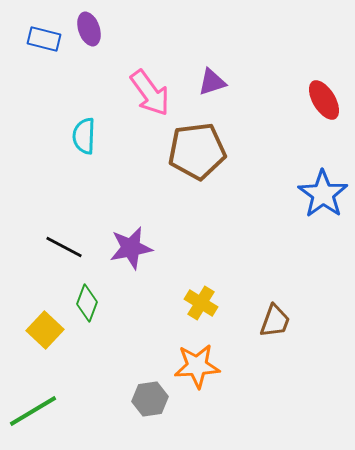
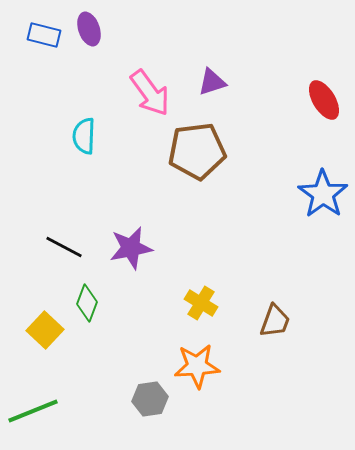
blue rectangle: moved 4 px up
green line: rotated 9 degrees clockwise
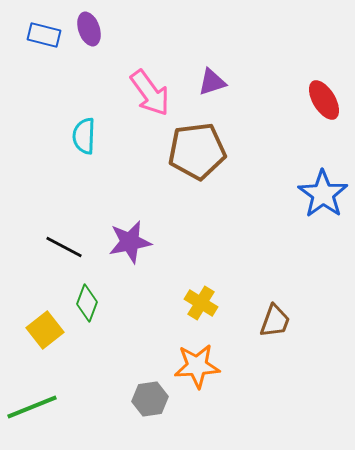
purple star: moved 1 px left, 6 px up
yellow square: rotated 9 degrees clockwise
green line: moved 1 px left, 4 px up
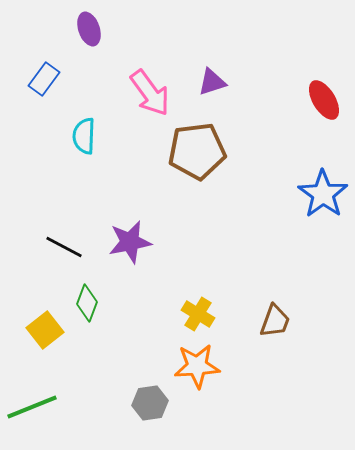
blue rectangle: moved 44 px down; rotated 68 degrees counterclockwise
yellow cross: moved 3 px left, 11 px down
gray hexagon: moved 4 px down
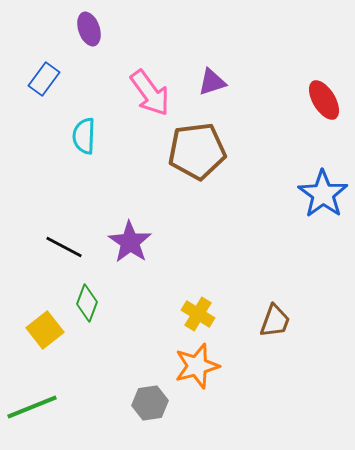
purple star: rotated 27 degrees counterclockwise
orange star: rotated 12 degrees counterclockwise
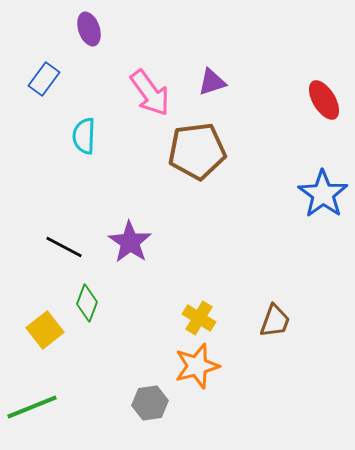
yellow cross: moved 1 px right, 4 px down
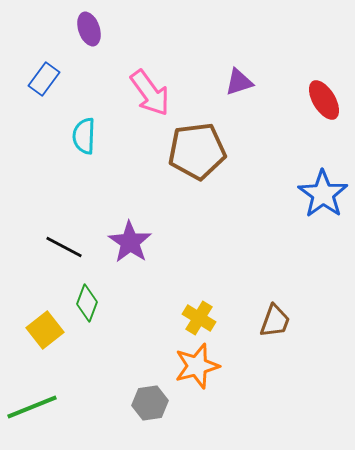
purple triangle: moved 27 px right
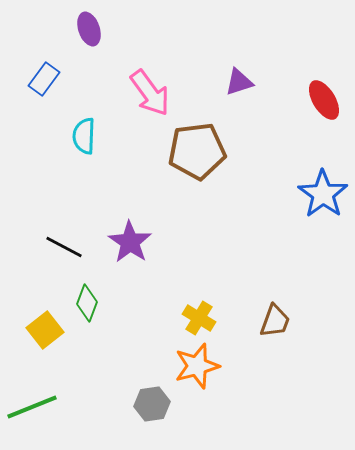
gray hexagon: moved 2 px right, 1 px down
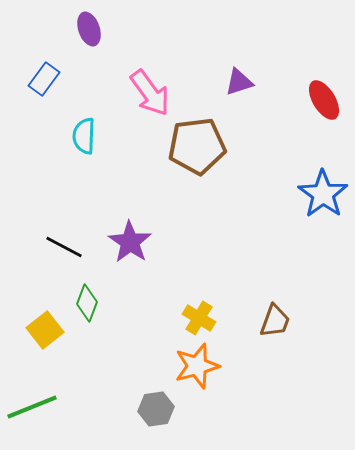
brown pentagon: moved 5 px up
gray hexagon: moved 4 px right, 5 px down
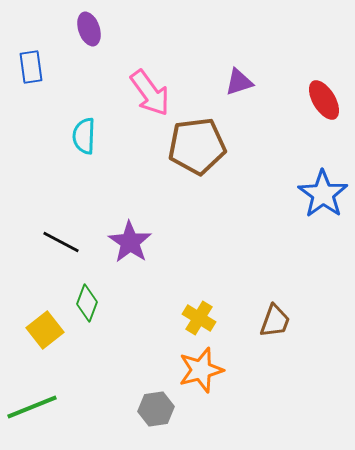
blue rectangle: moved 13 px left, 12 px up; rotated 44 degrees counterclockwise
black line: moved 3 px left, 5 px up
orange star: moved 4 px right, 4 px down
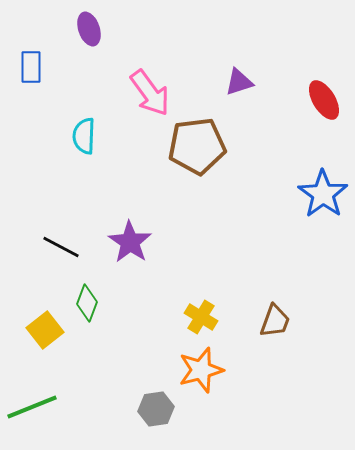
blue rectangle: rotated 8 degrees clockwise
black line: moved 5 px down
yellow cross: moved 2 px right, 1 px up
